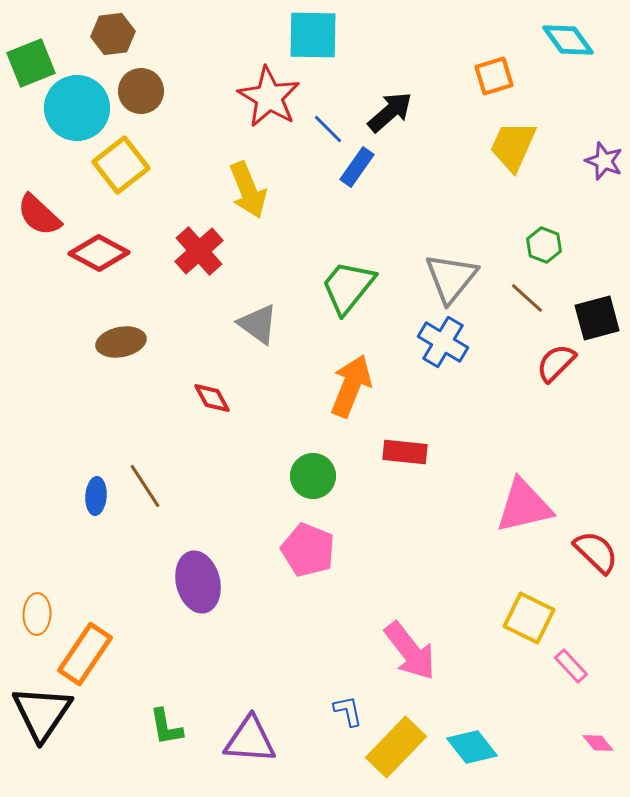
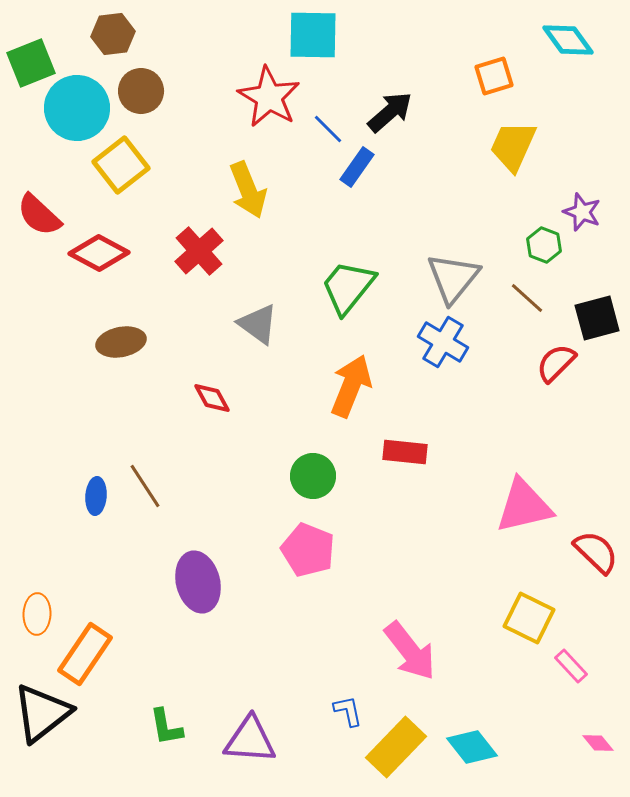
purple star at (604, 161): moved 22 px left, 51 px down
gray triangle at (451, 278): moved 2 px right
black triangle at (42, 713): rotated 18 degrees clockwise
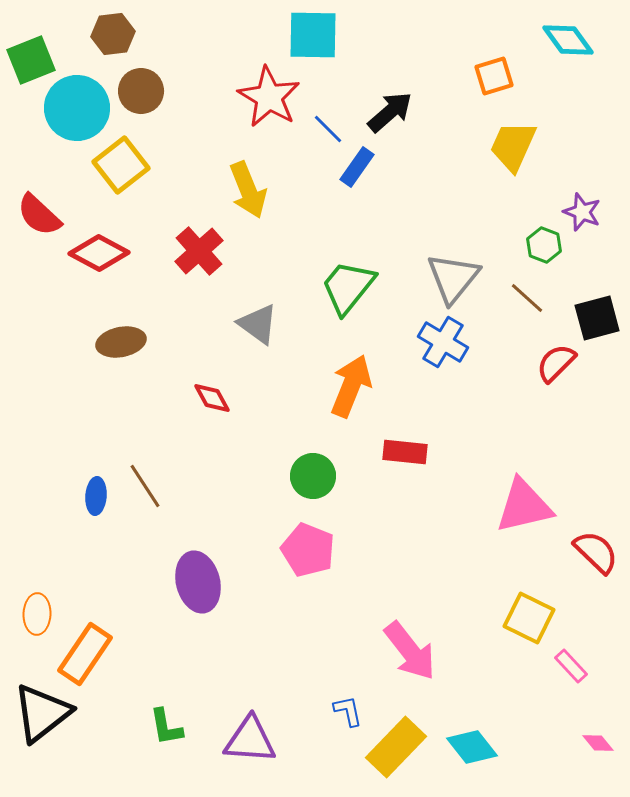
green square at (31, 63): moved 3 px up
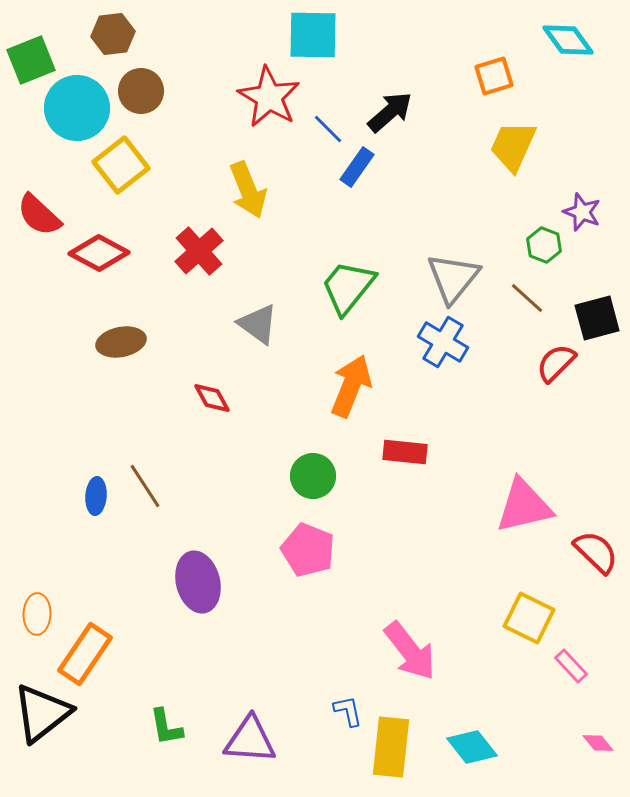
yellow rectangle at (396, 747): moved 5 px left; rotated 38 degrees counterclockwise
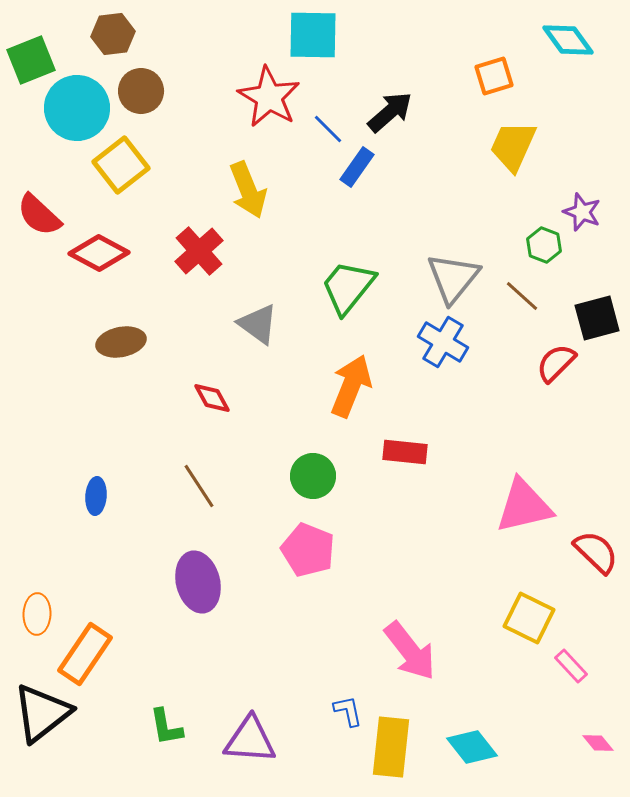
brown line at (527, 298): moved 5 px left, 2 px up
brown line at (145, 486): moved 54 px right
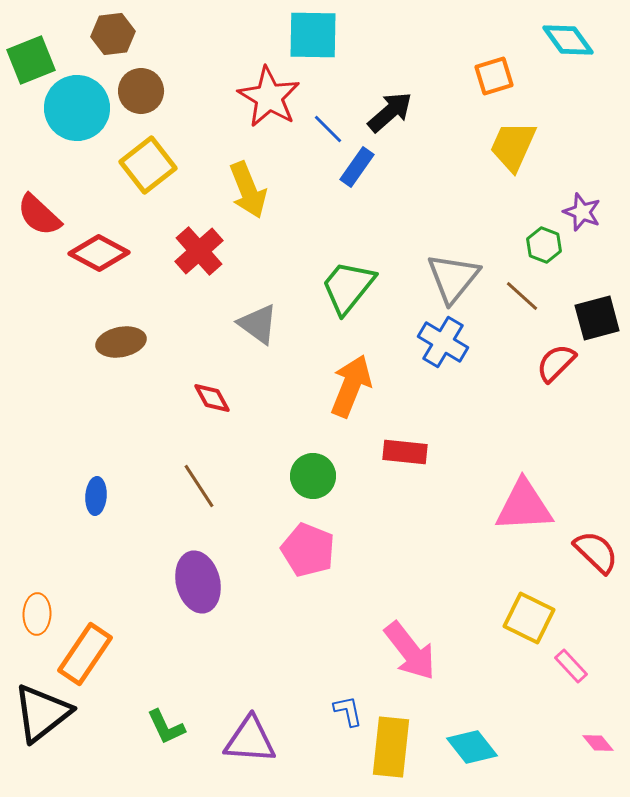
yellow square at (121, 165): moved 27 px right
pink triangle at (524, 506): rotated 10 degrees clockwise
green L-shape at (166, 727): rotated 15 degrees counterclockwise
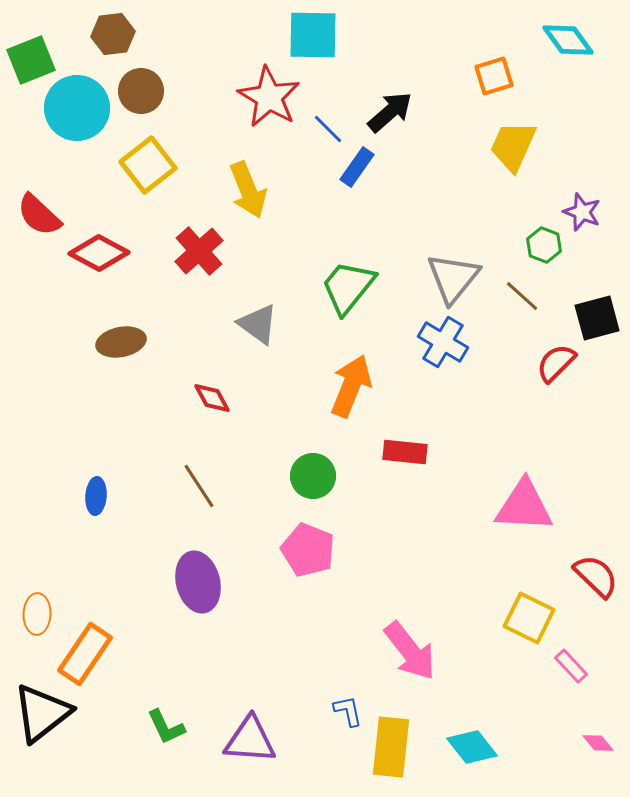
pink triangle at (524, 506): rotated 6 degrees clockwise
red semicircle at (596, 552): moved 24 px down
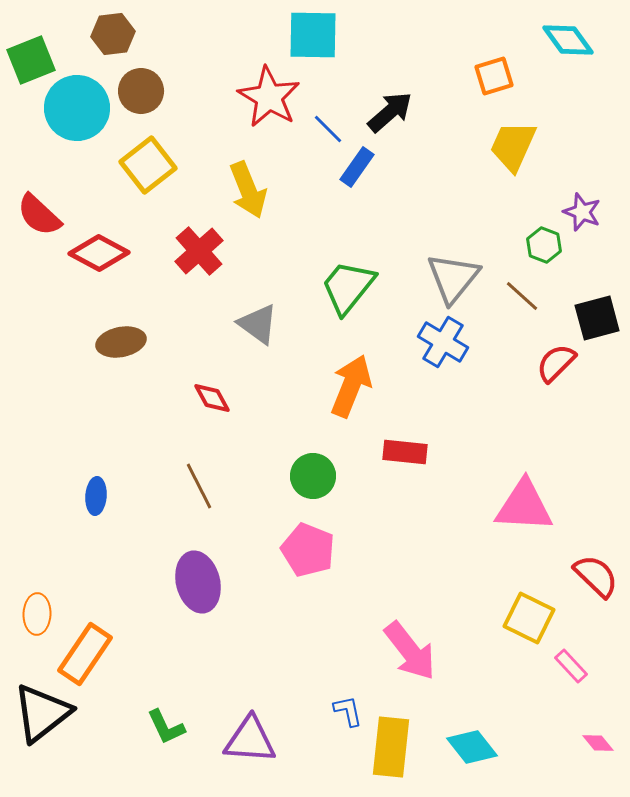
brown line at (199, 486): rotated 6 degrees clockwise
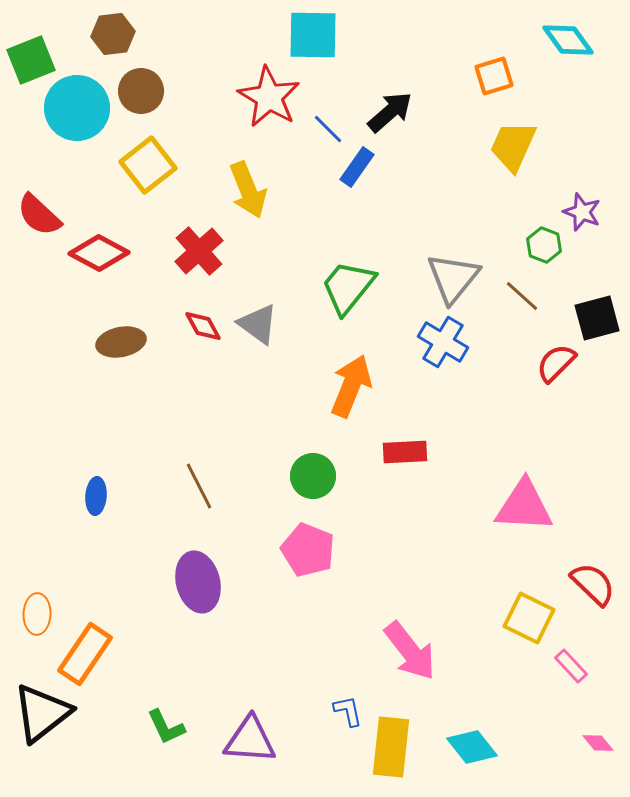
red diamond at (212, 398): moved 9 px left, 72 px up
red rectangle at (405, 452): rotated 9 degrees counterclockwise
red semicircle at (596, 576): moved 3 px left, 8 px down
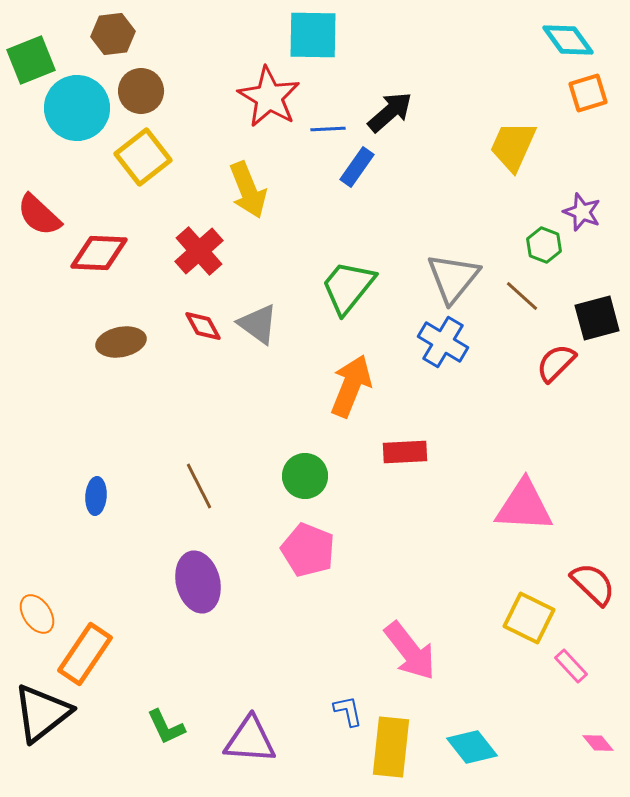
orange square at (494, 76): moved 94 px right, 17 px down
blue line at (328, 129): rotated 48 degrees counterclockwise
yellow square at (148, 165): moved 5 px left, 8 px up
red diamond at (99, 253): rotated 26 degrees counterclockwise
green circle at (313, 476): moved 8 px left
orange ellipse at (37, 614): rotated 36 degrees counterclockwise
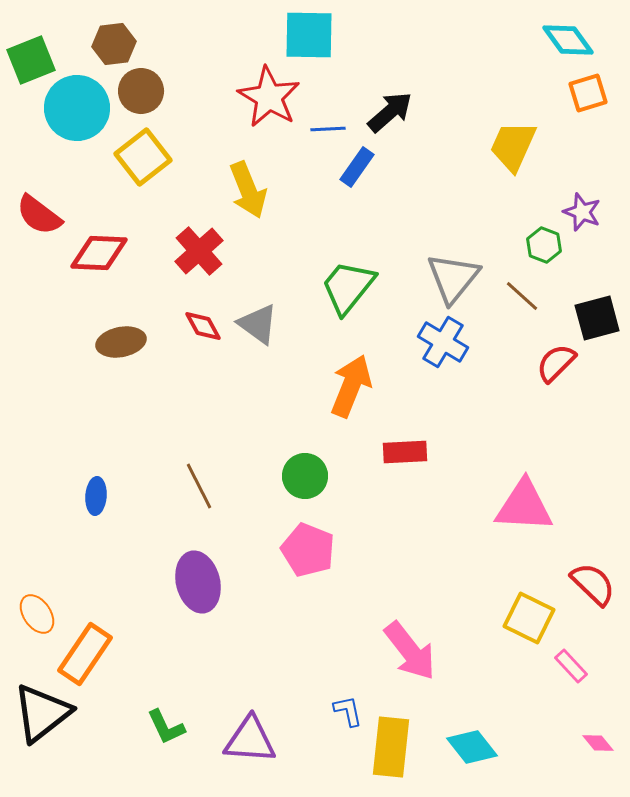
brown hexagon at (113, 34): moved 1 px right, 10 px down
cyan square at (313, 35): moved 4 px left
red semicircle at (39, 215): rotated 6 degrees counterclockwise
